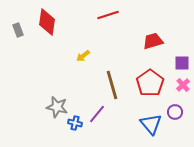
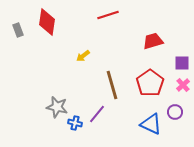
blue triangle: rotated 25 degrees counterclockwise
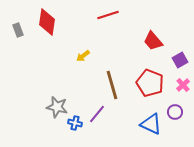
red trapezoid: rotated 115 degrees counterclockwise
purple square: moved 2 px left, 3 px up; rotated 28 degrees counterclockwise
red pentagon: rotated 16 degrees counterclockwise
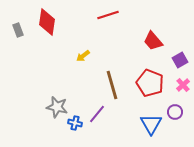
blue triangle: rotated 35 degrees clockwise
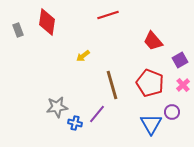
gray star: rotated 20 degrees counterclockwise
purple circle: moved 3 px left
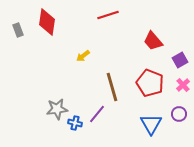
brown line: moved 2 px down
gray star: moved 2 px down
purple circle: moved 7 px right, 2 px down
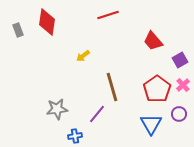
red pentagon: moved 7 px right, 6 px down; rotated 16 degrees clockwise
blue cross: moved 13 px down; rotated 24 degrees counterclockwise
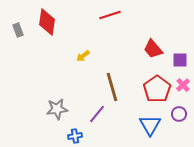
red line: moved 2 px right
red trapezoid: moved 8 px down
purple square: rotated 28 degrees clockwise
blue triangle: moved 1 px left, 1 px down
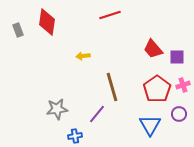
yellow arrow: rotated 32 degrees clockwise
purple square: moved 3 px left, 3 px up
pink cross: rotated 24 degrees clockwise
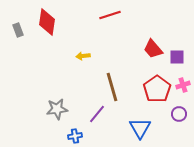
blue triangle: moved 10 px left, 3 px down
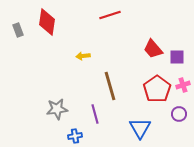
brown line: moved 2 px left, 1 px up
purple line: moved 2 px left; rotated 54 degrees counterclockwise
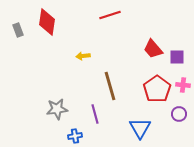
pink cross: rotated 24 degrees clockwise
